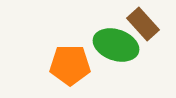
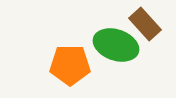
brown rectangle: moved 2 px right
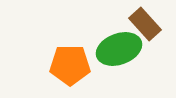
green ellipse: moved 3 px right, 4 px down; rotated 39 degrees counterclockwise
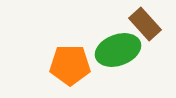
green ellipse: moved 1 px left, 1 px down
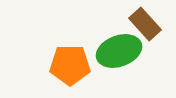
green ellipse: moved 1 px right, 1 px down
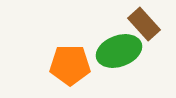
brown rectangle: moved 1 px left
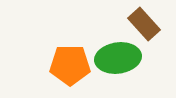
green ellipse: moved 1 px left, 7 px down; rotated 12 degrees clockwise
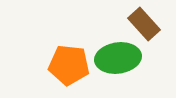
orange pentagon: moved 1 px left; rotated 6 degrees clockwise
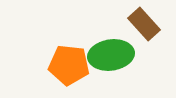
green ellipse: moved 7 px left, 3 px up
